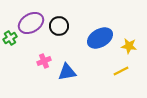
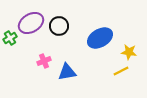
yellow star: moved 6 px down
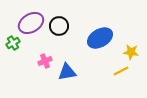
green cross: moved 3 px right, 5 px down
yellow star: moved 2 px right
pink cross: moved 1 px right
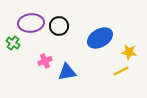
purple ellipse: rotated 25 degrees clockwise
green cross: rotated 24 degrees counterclockwise
yellow star: moved 2 px left
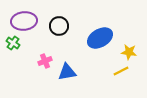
purple ellipse: moved 7 px left, 2 px up
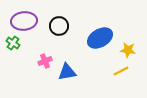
yellow star: moved 1 px left, 2 px up
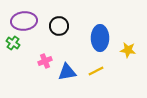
blue ellipse: rotated 60 degrees counterclockwise
yellow line: moved 25 px left
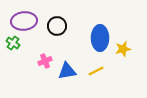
black circle: moved 2 px left
yellow star: moved 5 px left, 1 px up; rotated 21 degrees counterclockwise
blue triangle: moved 1 px up
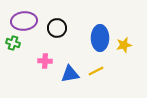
black circle: moved 2 px down
green cross: rotated 16 degrees counterclockwise
yellow star: moved 1 px right, 4 px up
pink cross: rotated 24 degrees clockwise
blue triangle: moved 3 px right, 3 px down
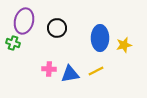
purple ellipse: rotated 70 degrees counterclockwise
pink cross: moved 4 px right, 8 px down
